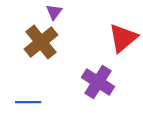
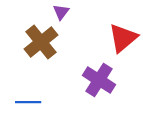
purple triangle: moved 7 px right
purple cross: moved 1 px right, 2 px up
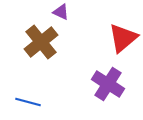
purple triangle: rotated 42 degrees counterclockwise
purple cross: moved 9 px right, 4 px down
blue line: rotated 15 degrees clockwise
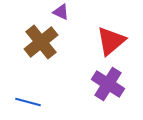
red triangle: moved 12 px left, 3 px down
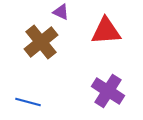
red triangle: moved 5 px left, 10 px up; rotated 36 degrees clockwise
purple cross: moved 7 px down
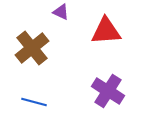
brown cross: moved 9 px left, 6 px down
blue line: moved 6 px right
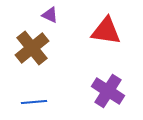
purple triangle: moved 11 px left, 3 px down
red triangle: rotated 12 degrees clockwise
blue line: rotated 20 degrees counterclockwise
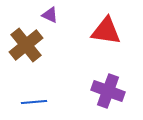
brown cross: moved 6 px left, 3 px up
purple cross: rotated 12 degrees counterclockwise
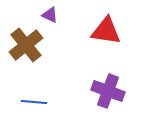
blue line: rotated 10 degrees clockwise
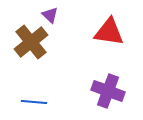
purple triangle: rotated 18 degrees clockwise
red triangle: moved 3 px right, 1 px down
brown cross: moved 5 px right, 3 px up
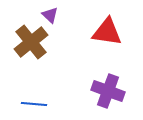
red triangle: moved 2 px left
blue line: moved 2 px down
